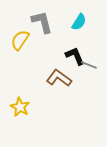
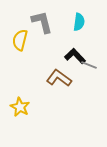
cyan semicircle: rotated 24 degrees counterclockwise
yellow semicircle: rotated 20 degrees counterclockwise
black L-shape: rotated 20 degrees counterclockwise
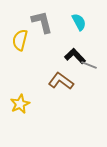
cyan semicircle: rotated 36 degrees counterclockwise
brown L-shape: moved 2 px right, 3 px down
yellow star: moved 3 px up; rotated 18 degrees clockwise
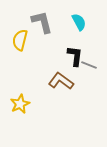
black L-shape: rotated 50 degrees clockwise
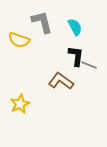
cyan semicircle: moved 4 px left, 5 px down
yellow semicircle: moved 1 px left; rotated 85 degrees counterclockwise
black L-shape: moved 1 px right
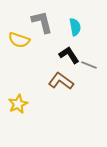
cyan semicircle: rotated 18 degrees clockwise
black L-shape: moved 7 px left, 1 px up; rotated 40 degrees counterclockwise
yellow star: moved 2 px left
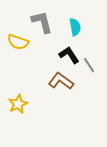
yellow semicircle: moved 1 px left, 2 px down
gray line: rotated 35 degrees clockwise
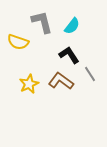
cyan semicircle: moved 3 px left, 1 px up; rotated 48 degrees clockwise
gray line: moved 1 px right, 9 px down
yellow star: moved 11 px right, 20 px up
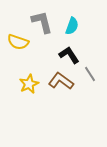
cyan semicircle: rotated 18 degrees counterclockwise
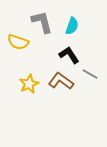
gray line: rotated 28 degrees counterclockwise
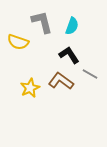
yellow star: moved 1 px right, 4 px down
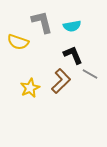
cyan semicircle: rotated 60 degrees clockwise
black L-shape: moved 4 px right; rotated 10 degrees clockwise
brown L-shape: rotated 100 degrees clockwise
